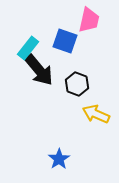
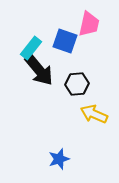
pink trapezoid: moved 4 px down
cyan rectangle: moved 3 px right
black hexagon: rotated 25 degrees counterclockwise
yellow arrow: moved 2 px left
blue star: rotated 15 degrees clockwise
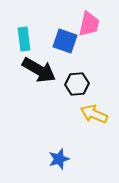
cyan rectangle: moved 7 px left, 9 px up; rotated 45 degrees counterclockwise
black arrow: rotated 20 degrees counterclockwise
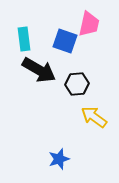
yellow arrow: moved 3 px down; rotated 12 degrees clockwise
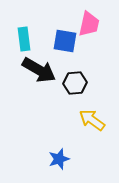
blue square: rotated 10 degrees counterclockwise
black hexagon: moved 2 px left, 1 px up
yellow arrow: moved 2 px left, 3 px down
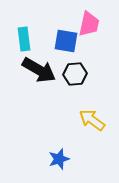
blue square: moved 1 px right
black hexagon: moved 9 px up
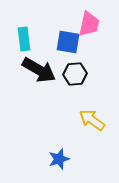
blue square: moved 2 px right, 1 px down
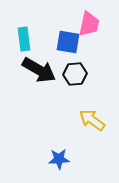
blue star: rotated 15 degrees clockwise
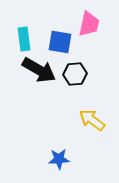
blue square: moved 8 px left
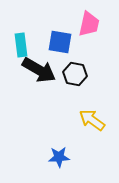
cyan rectangle: moved 3 px left, 6 px down
black hexagon: rotated 15 degrees clockwise
blue star: moved 2 px up
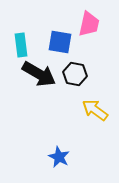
black arrow: moved 4 px down
yellow arrow: moved 3 px right, 10 px up
blue star: rotated 30 degrees clockwise
